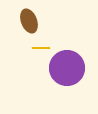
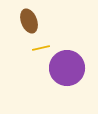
yellow line: rotated 12 degrees counterclockwise
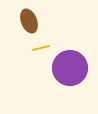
purple circle: moved 3 px right
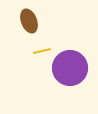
yellow line: moved 1 px right, 3 px down
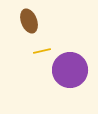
purple circle: moved 2 px down
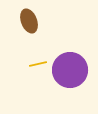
yellow line: moved 4 px left, 13 px down
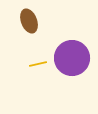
purple circle: moved 2 px right, 12 px up
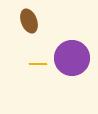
yellow line: rotated 12 degrees clockwise
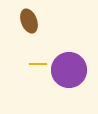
purple circle: moved 3 px left, 12 px down
